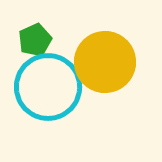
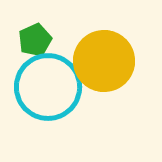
yellow circle: moved 1 px left, 1 px up
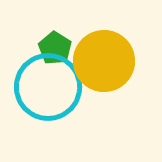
green pentagon: moved 20 px right, 8 px down; rotated 16 degrees counterclockwise
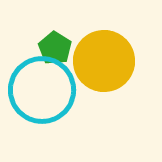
cyan circle: moved 6 px left, 3 px down
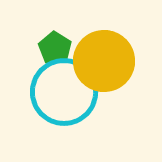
cyan circle: moved 22 px right, 2 px down
